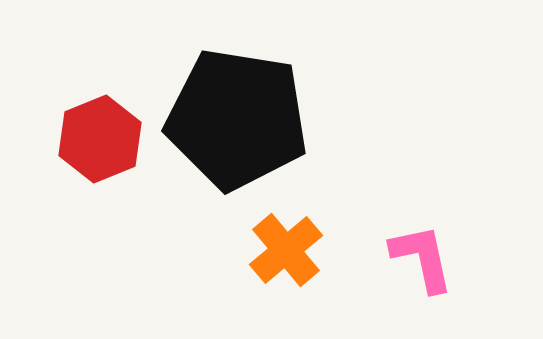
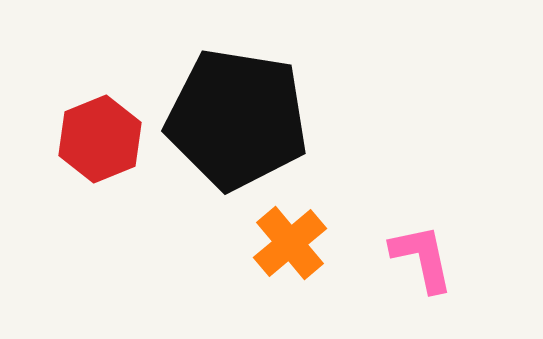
orange cross: moved 4 px right, 7 px up
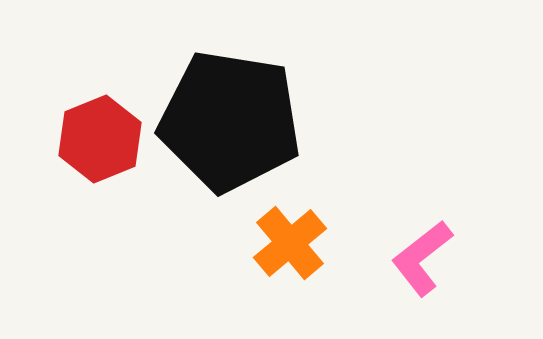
black pentagon: moved 7 px left, 2 px down
pink L-shape: rotated 116 degrees counterclockwise
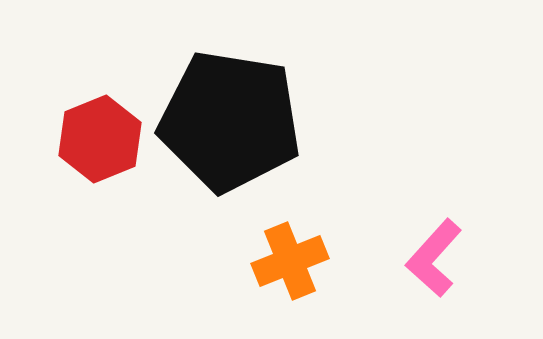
orange cross: moved 18 px down; rotated 18 degrees clockwise
pink L-shape: moved 12 px right; rotated 10 degrees counterclockwise
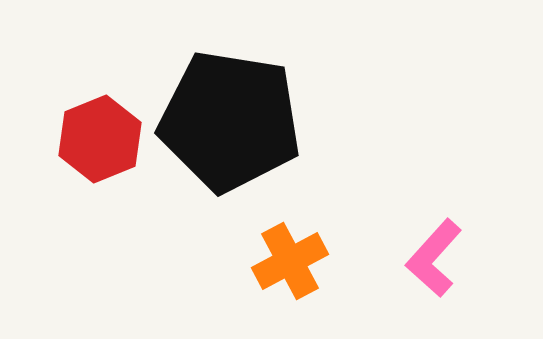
orange cross: rotated 6 degrees counterclockwise
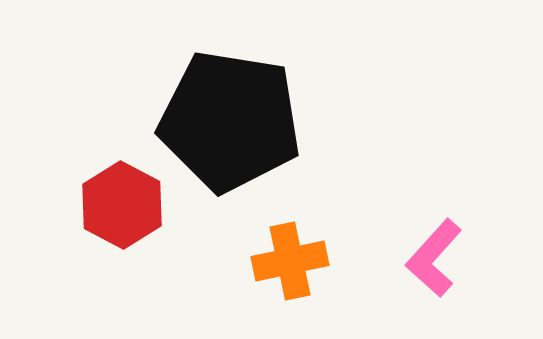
red hexagon: moved 22 px right, 66 px down; rotated 10 degrees counterclockwise
orange cross: rotated 16 degrees clockwise
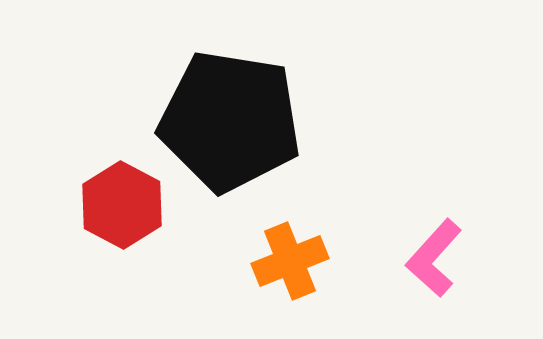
orange cross: rotated 10 degrees counterclockwise
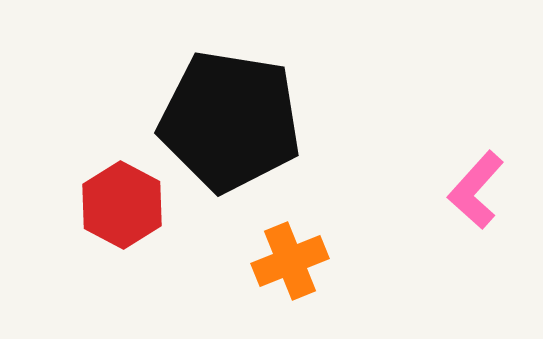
pink L-shape: moved 42 px right, 68 px up
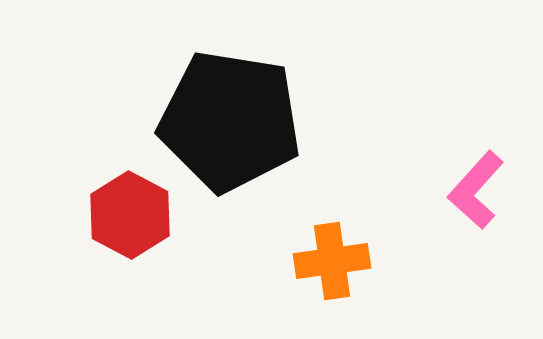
red hexagon: moved 8 px right, 10 px down
orange cross: moved 42 px right; rotated 14 degrees clockwise
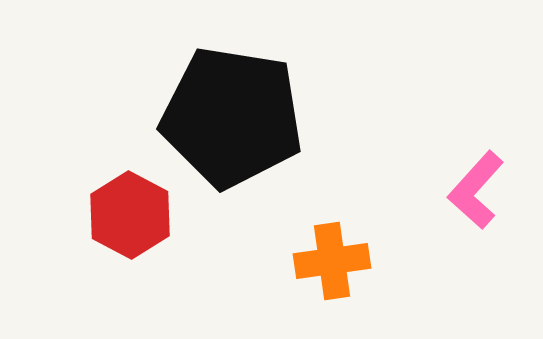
black pentagon: moved 2 px right, 4 px up
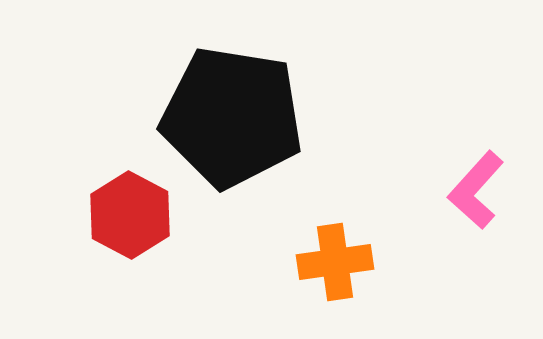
orange cross: moved 3 px right, 1 px down
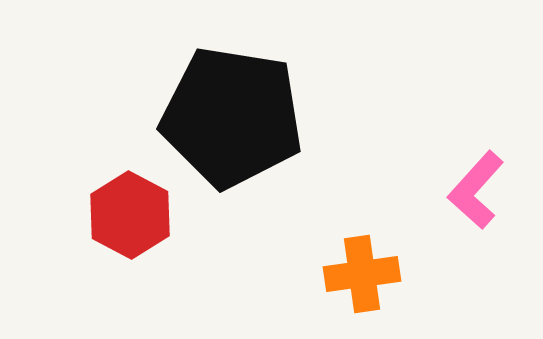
orange cross: moved 27 px right, 12 px down
